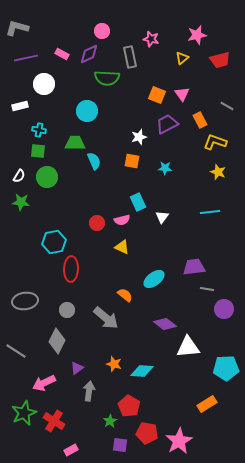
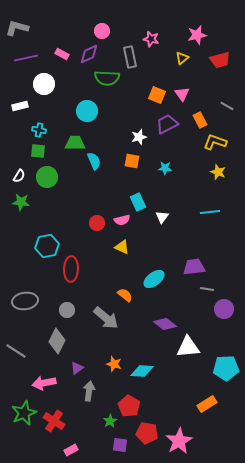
cyan hexagon at (54, 242): moved 7 px left, 4 px down
pink arrow at (44, 383): rotated 15 degrees clockwise
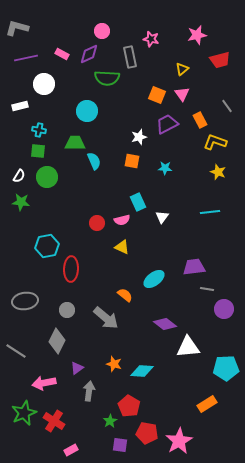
yellow triangle at (182, 58): moved 11 px down
gray line at (227, 106): rotated 24 degrees clockwise
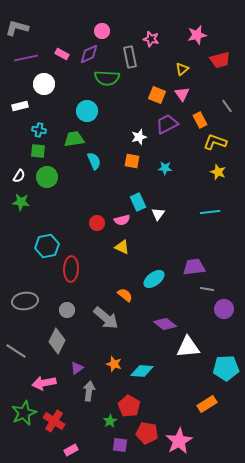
green trapezoid at (75, 143): moved 1 px left, 4 px up; rotated 10 degrees counterclockwise
white triangle at (162, 217): moved 4 px left, 3 px up
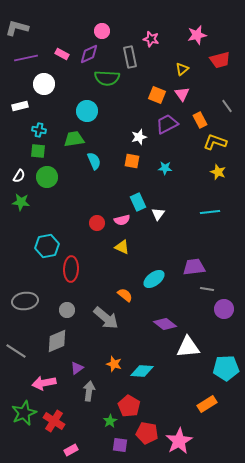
gray diamond at (57, 341): rotated 40 degrees clockwise
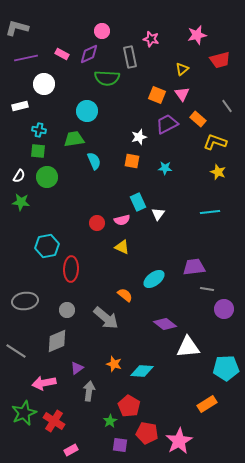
orange rectangle at (200, 120): moved 2 px left, 1 px up; rotated 21 degrees counterclockwise
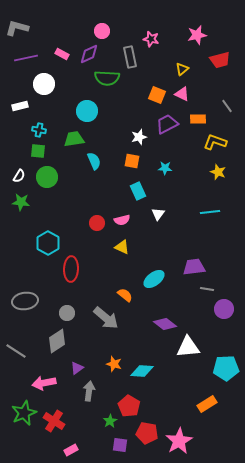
pink triangle at (182, 94): rotated 28 degrees counterclockwise
orange rectangle at (198, 119): rotated 42 degrees counterclockwise
cyan rectangle at (138, 202): moved 11 px up
cyan hexagon at (47, 246): moved 1 px right, 3 px up; rotated 20 degrees counterclockwise
gray circle at (67, 310): moved 3 px down
gray diamond at (57, 341): rotated 10 degrees counterclockwise
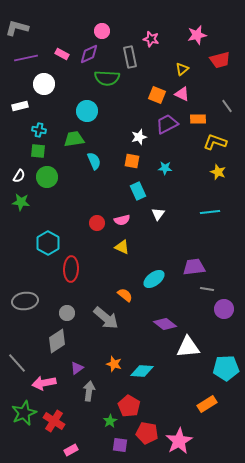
gray line at (16, 351): moved 1 px right, 12 px down; rotated 15 degrees clockwise
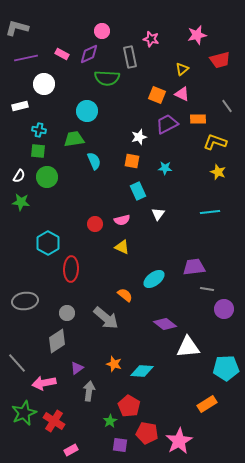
red circle at (97, 223): moved 2 px left, 1 px down
